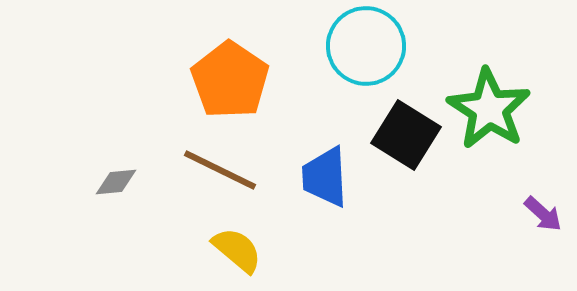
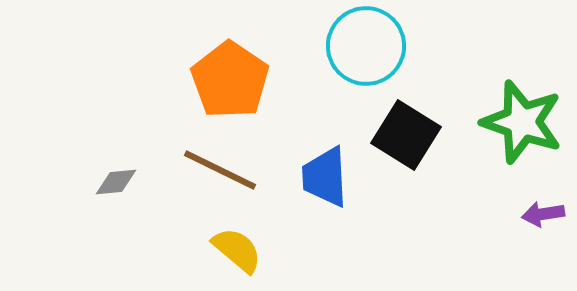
green star: moved 33 px right, 13 px down; rotated 14 degrees counterclockwise
purple arrow: rotated 129 degrees clockwise
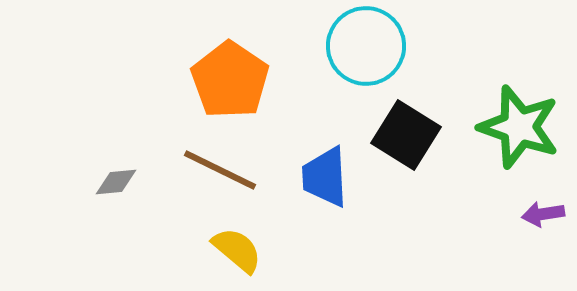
green star: moved 3 px left, 5 px down
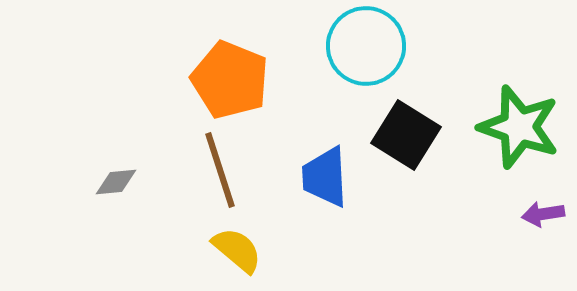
orange pentagon: rotated 12 degrees counterclockwise
brown line: rotated 46 degrees clockwise
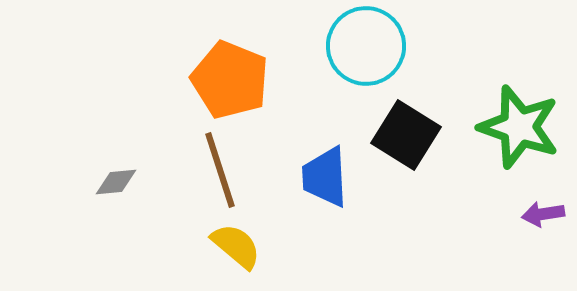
yellow semicircle: moved 1 px left, 4 px up
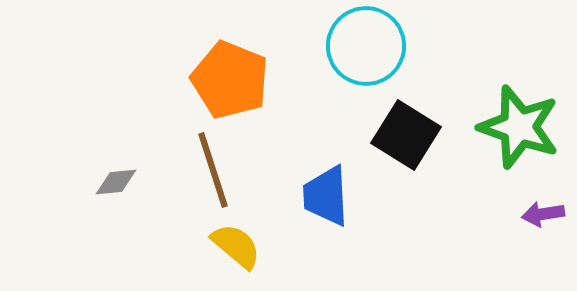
brown line: moved 7 px left
blue trapezoid: moved 1 px right, 19 px down
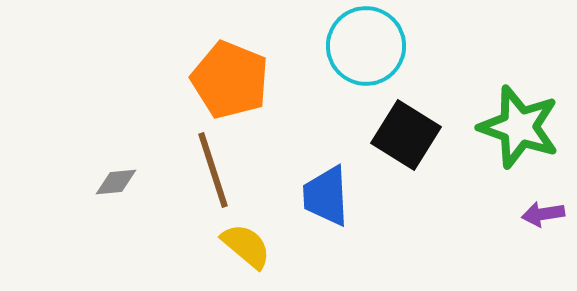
yellow semicircle: moved 10 px right
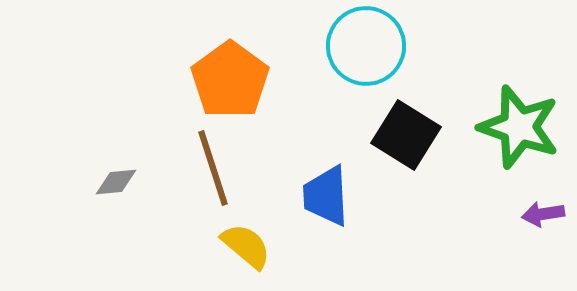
orange pentagon: rotated 14 degrees clockwise
brown line: moved 2 px up
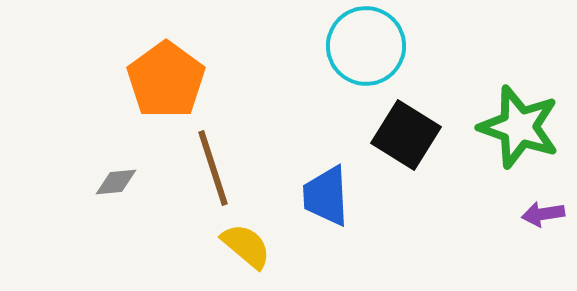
orange pentagon: moved 64 px left
